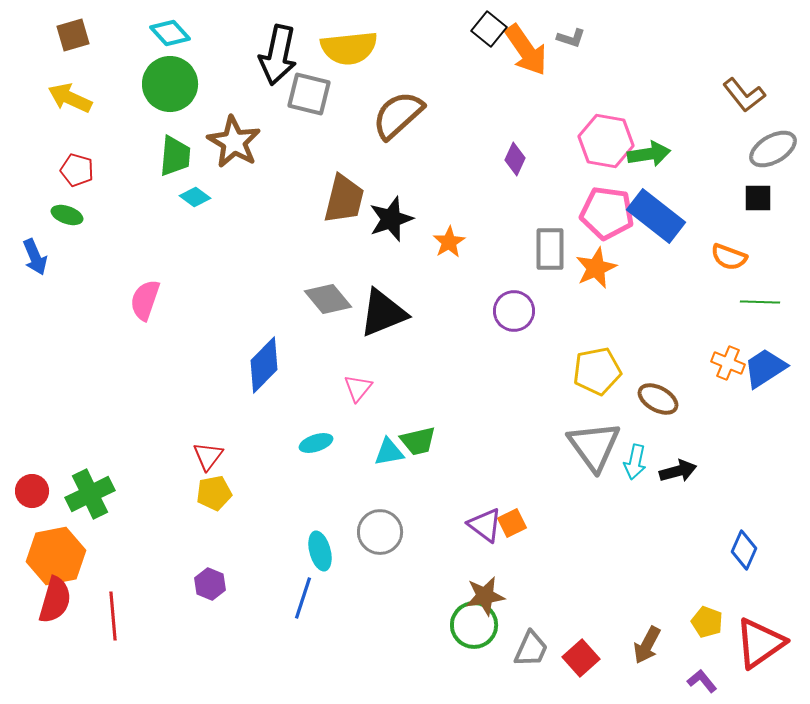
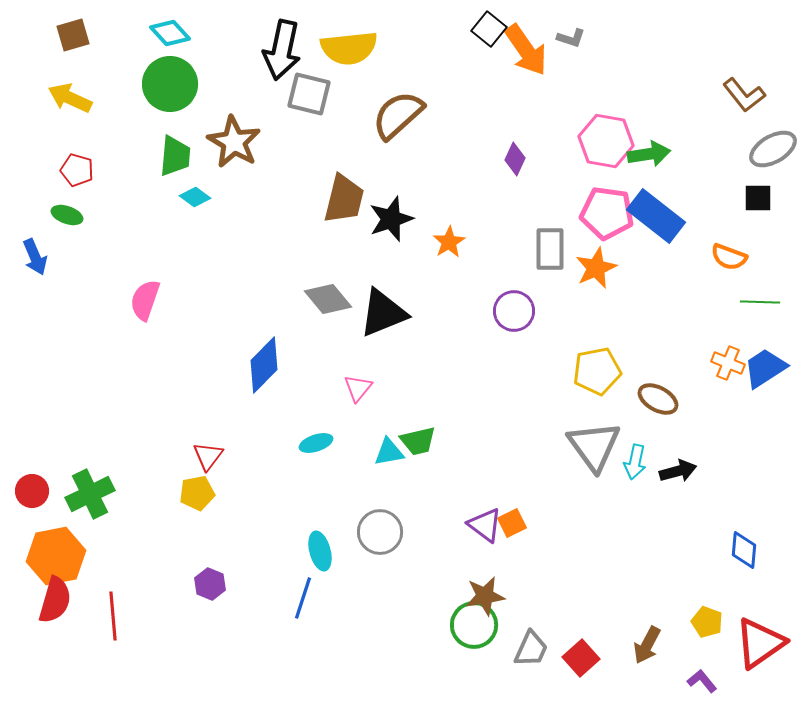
black arrow at (278, 55): moved 4 px right, 5 px up
yellow pentagon at (214, 493): moved 17 px left
blue diamond at (744, 550): rotated 18 degrees counterclockwise
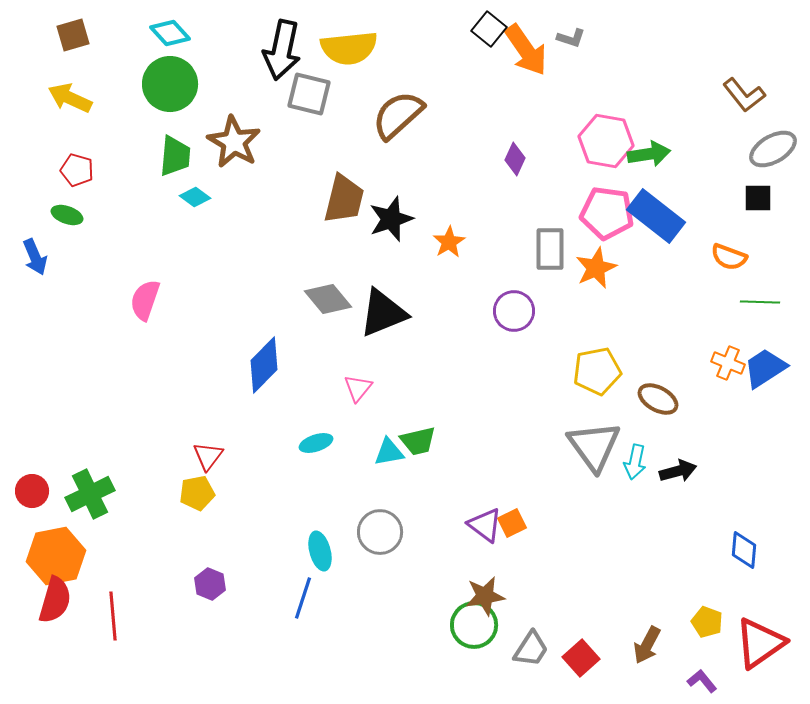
gray trapezoid at (531, 649): rotated 9 degrees clockwise
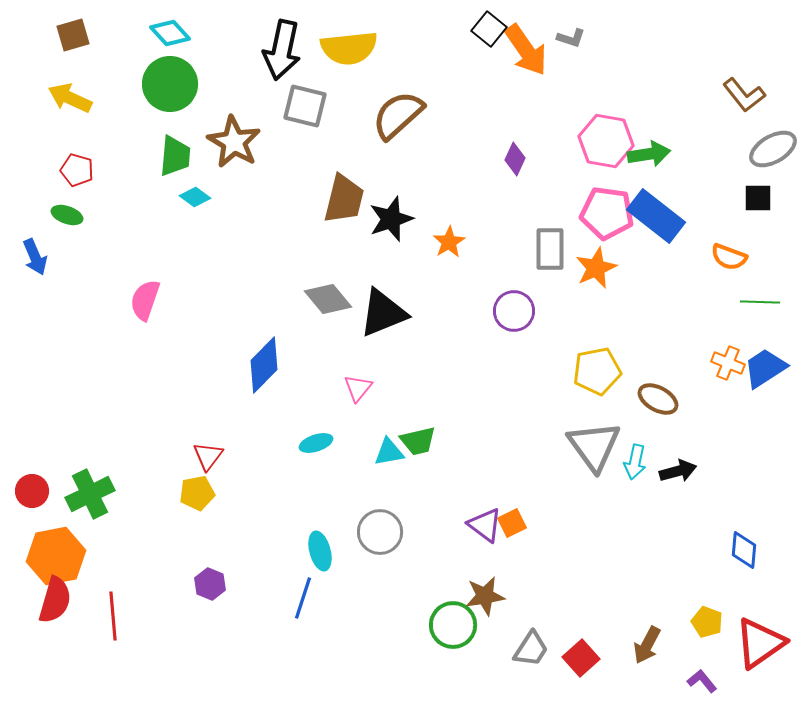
gray square at (309, 94): moved 4 px left, 12 px down
green circle at (474, 625): moved 21 px left
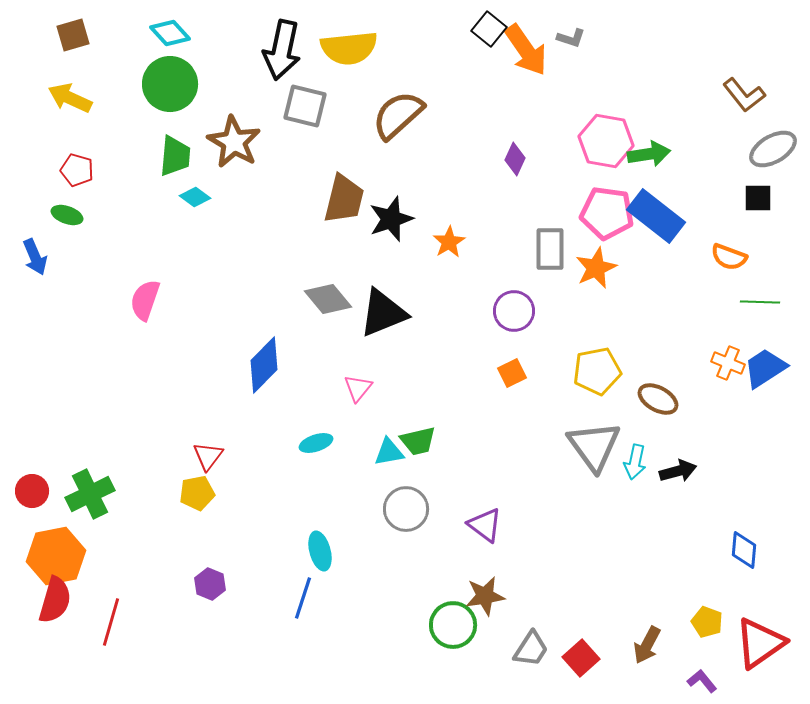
orange square at (512, 523): moved 150 px up
gray circle at (380, 532): moved 26 px right, 23 px up
red line at (113, 616): moved 2 px left, 6 px down; rotated 21 degrees clockwise
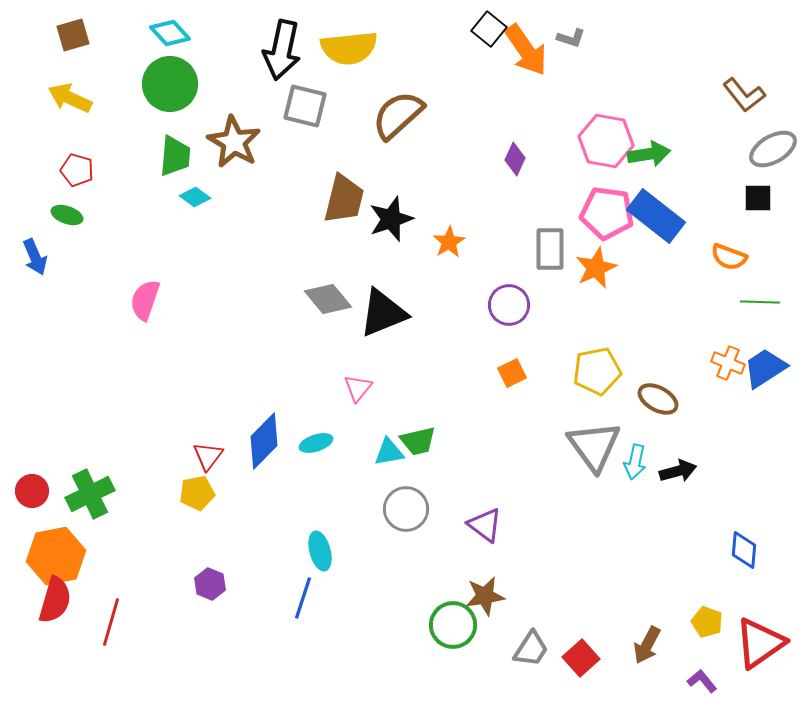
purple circle at (514, 311): moved 5 px left, 6 px up
blue diamond at (264, 365): moved 76 px down
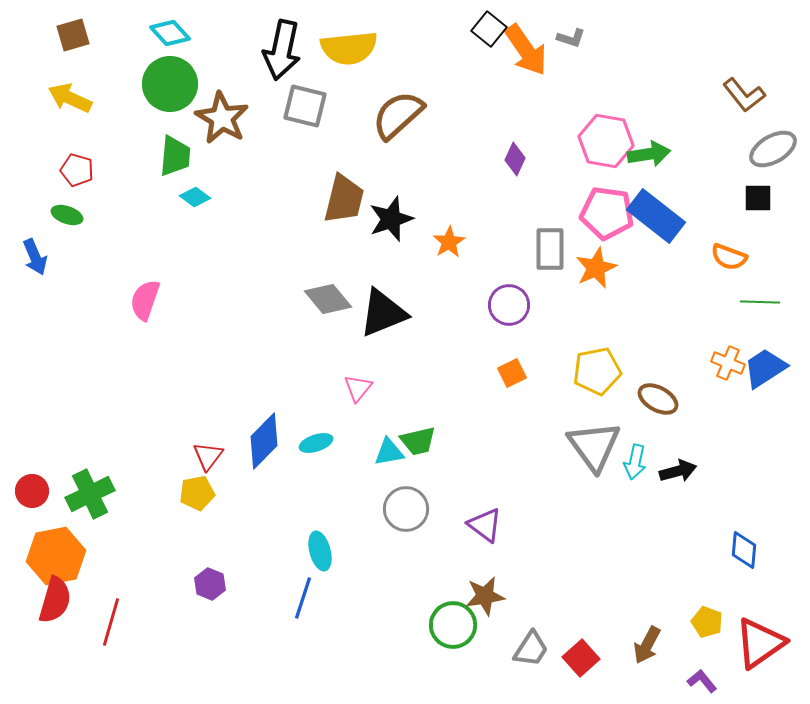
brown star at (234, 142): moved 12 px left, 24 px up
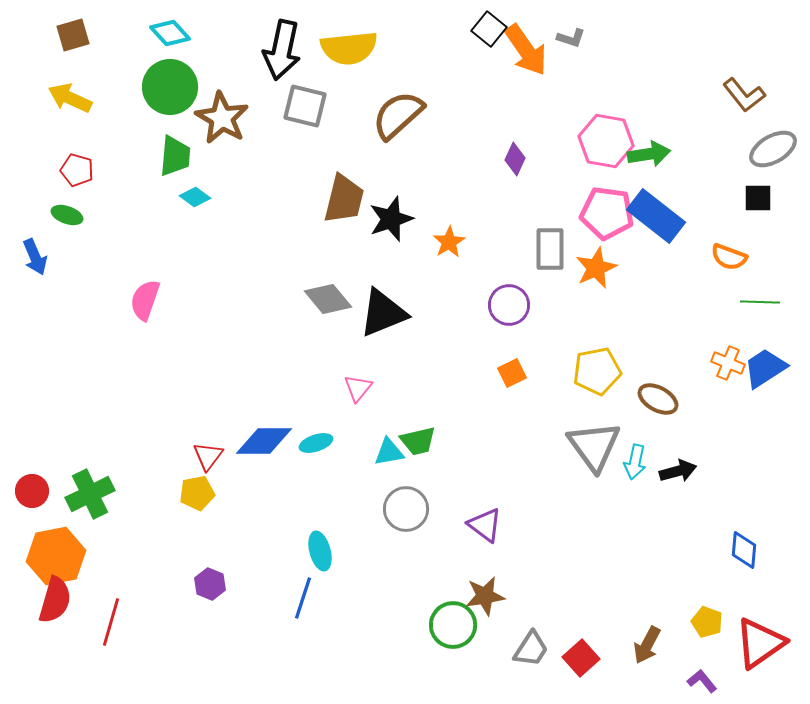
green circle at (170, 84): moved 3 px down
blue diamond at (264, 441): rotated 46 degrees clockwise
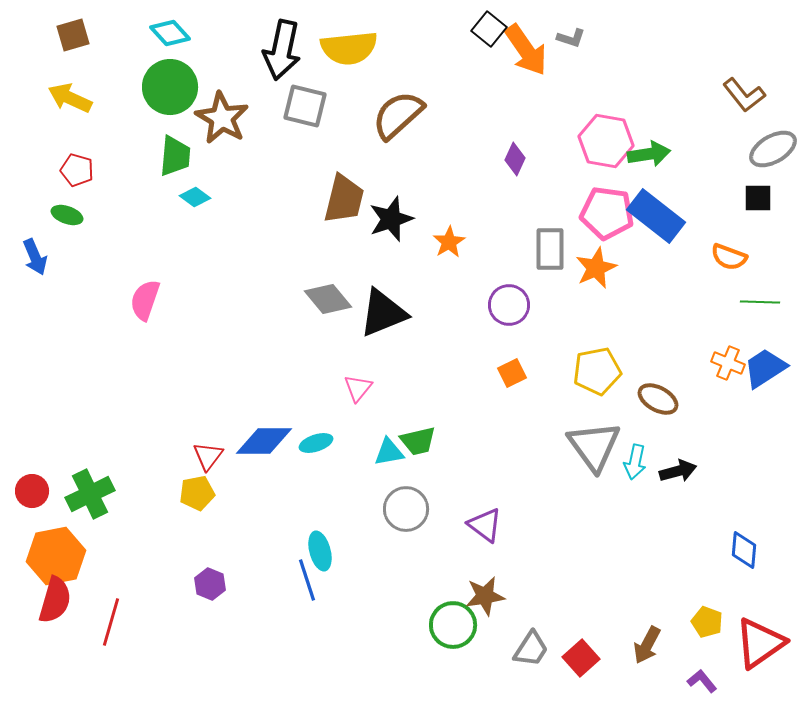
blue line at (303, 598): moved 4 px right, 18 px up; rotated 36 degrees counterclockwise
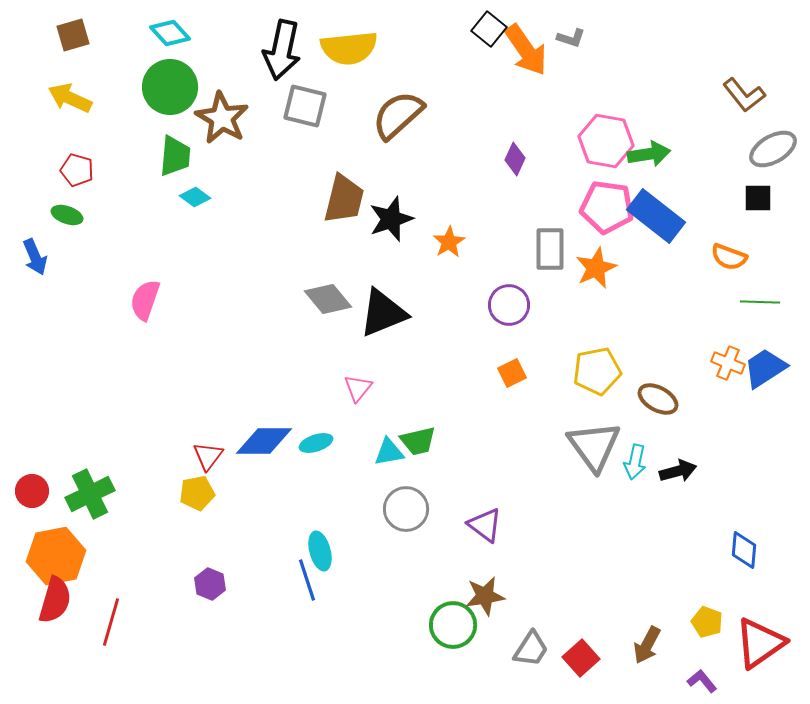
pink pentagon at (607, 213): moved 6 px up
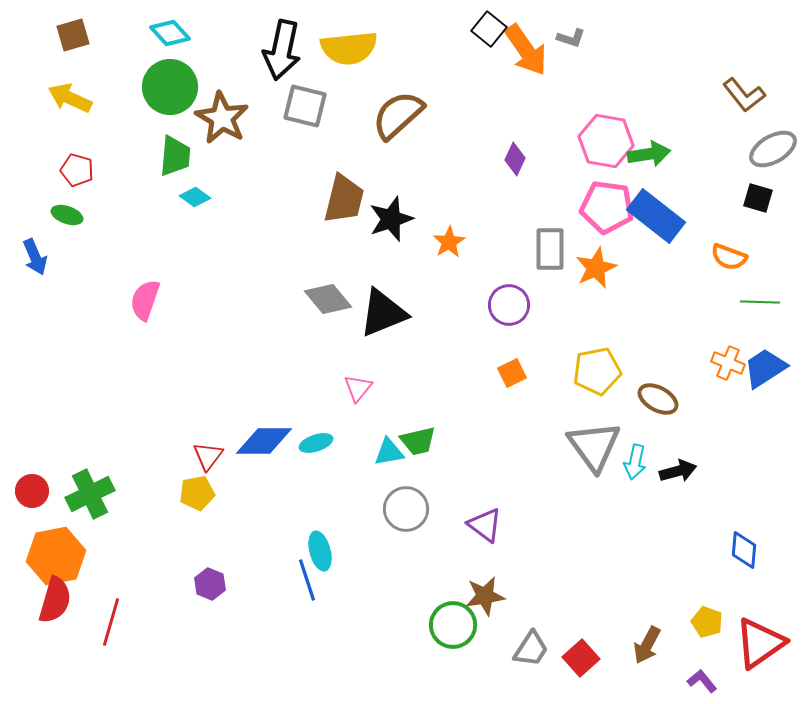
black square at (758, 198): rotated 16 degrees clockwise
